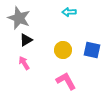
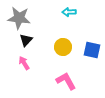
gray star: rotated 15 degrees counterclockwise
black triangle: rotated 16 degrees counterclockwise
yellow circle: moved 3 px up
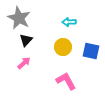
cyan arrow: moved 10 px down
gray star: rotated 20 degrees clockwise
blue square: moved 1 px left, 1 px down
pink arrow: rotated 80 degrees clockwise
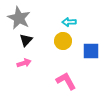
yellow circle: moved 6 px up
blue square: rotated 12 degrees counterclockwise
pink arrow: rotated 24 degrees clockwise
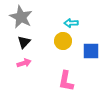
gray star: moved 2 px right, 1 px up
cyan arrow: moved 2 px right, 1 px down
black triangle: moved 2 px left, 2 px down
pink L-shape: rotated 140 degrees counterclockwise
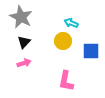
cyan arrow: rotated 24 degrees clockwise
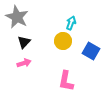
gray star: moved 4 px left
cyan arrow: rotated 88 degrees clockwise
blue square: rotated 30 degrees clockwise
